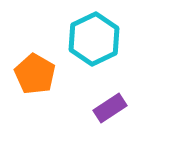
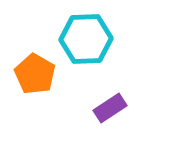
cyan hexagon: moved 8 px left; rotated 24 degrees clockwise
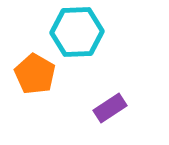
cyan hexagon: moved 9 px left, 7 px up
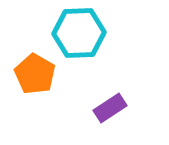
cyan hexagon: moved 2 px right, 1 px down
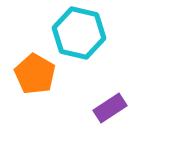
cyan hexagon: rotated 15 degrees clockwise
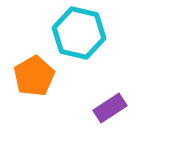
orange pentagon: moved 1 px left, 2 px down; rotated 12 degrees clockwise
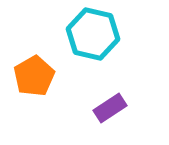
cyan hexagon: moved 14 px right, 1 px down
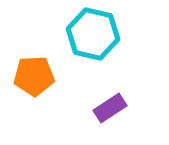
orange pentagon: rotated 27 degrees clockwise
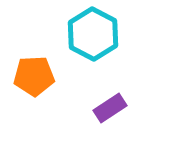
cyan hexagon: rotated 15 degrees clockwise
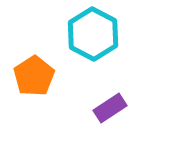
orange pentagon: rotated 30 degrees counterclockwise
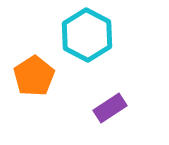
cyan hexagon: moved 6 px left, 1 px down
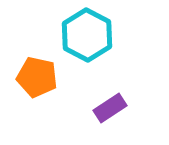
orange pentagon: moved 3 px right, 1 px down; rotated 27 degrees counterclockwise
